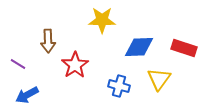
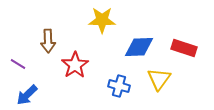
blue arrow: rotated 15 degrees counterclockwise
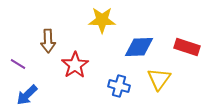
red rectangle: moved 3 px right, 1 px up
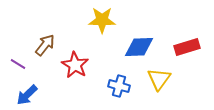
brown arrow: moved 3 px left, 4 px down; rotated 140 degrees counterclockwise
red rectangle: rotated 35 degrees counterclockwise
red star: rotated 8 degrees counterclockwise
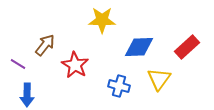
red rectangle: rotated 25 degrees counterclockwise
blue arrow: rotated 45 degrees counterclockwise
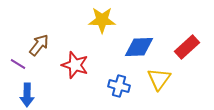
brown arrow: moved 6 px left
red star: rotated 12 degrees counterclockwise
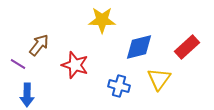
blue diamond: rotated 12 degrees counterclockwise
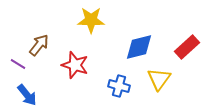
yellow star: moved 11 px left
blue arrow: rotated 40 degrees counterclockwise
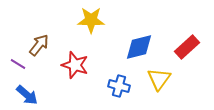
blue arrow: rotated 10 degrees counterclockwise
